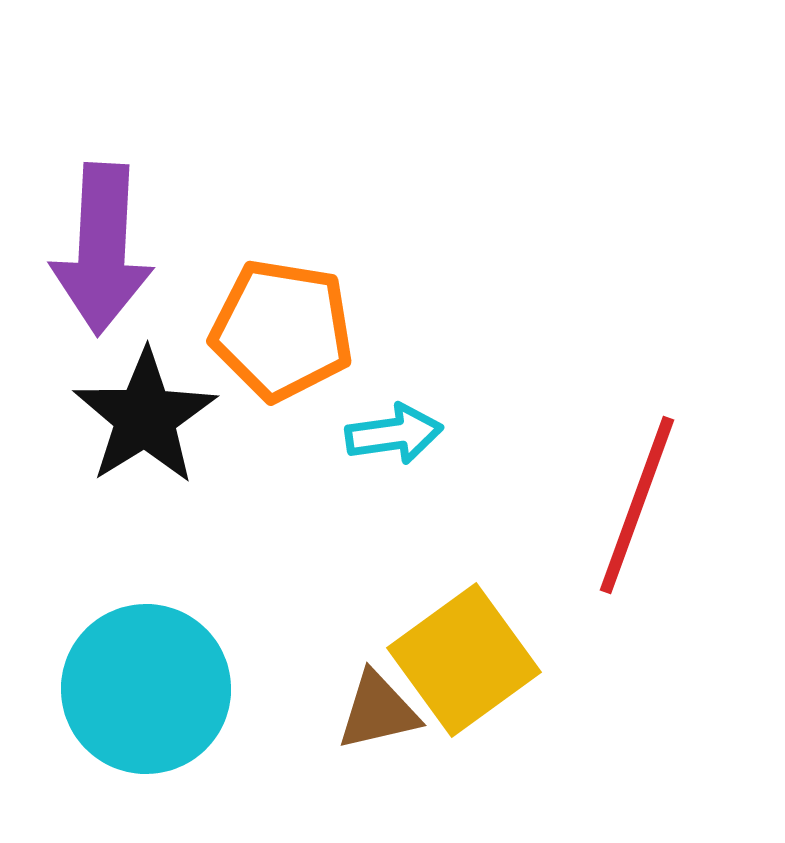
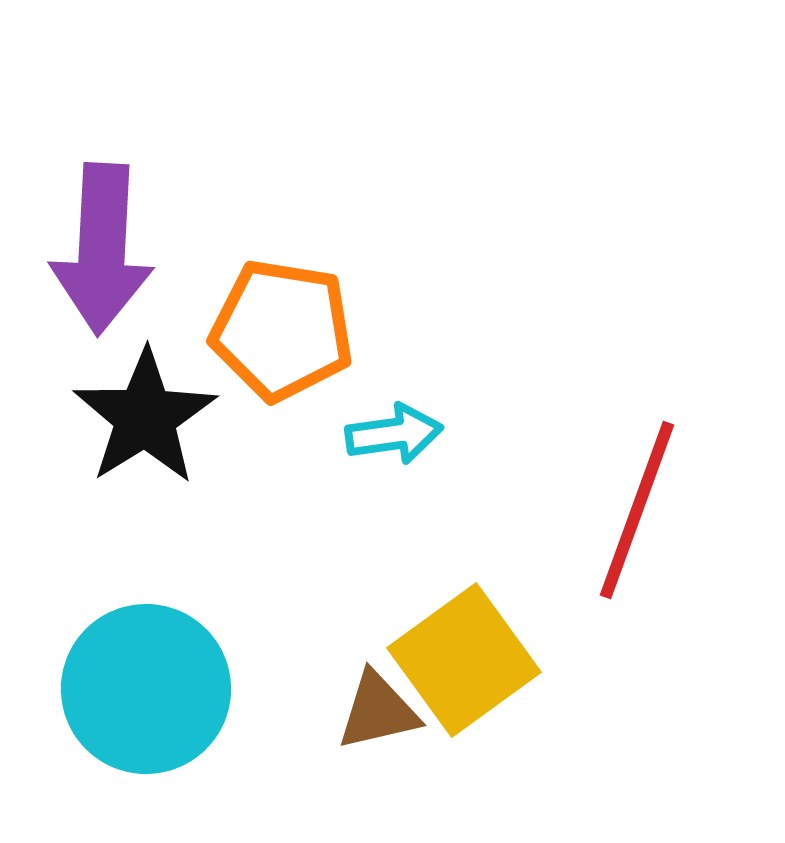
red line: moved 5 px down
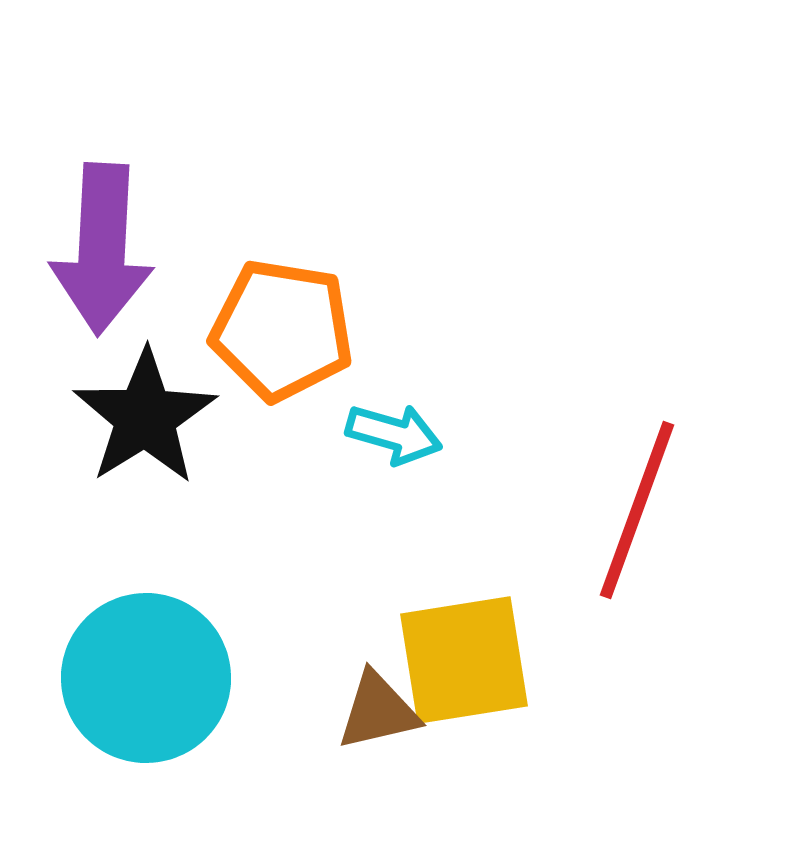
cyan arrow: rotated 24 degrees clockwise
yellow square: rotated 27 degrees clockwise
cyan circle: moved 11 px up
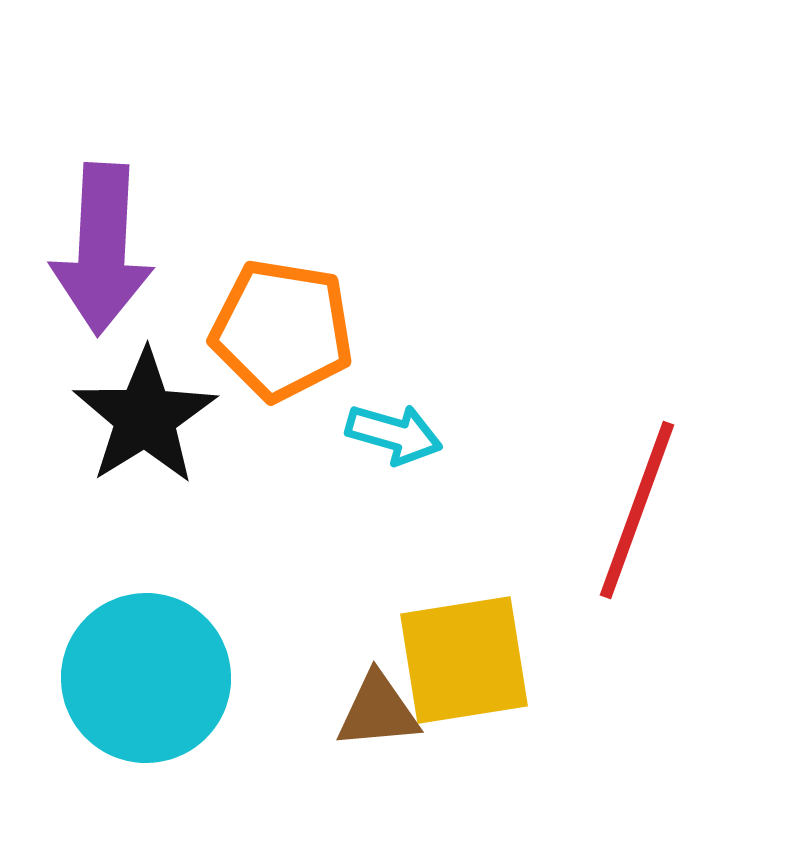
brown triangle: rotated 8 degrees clockwise
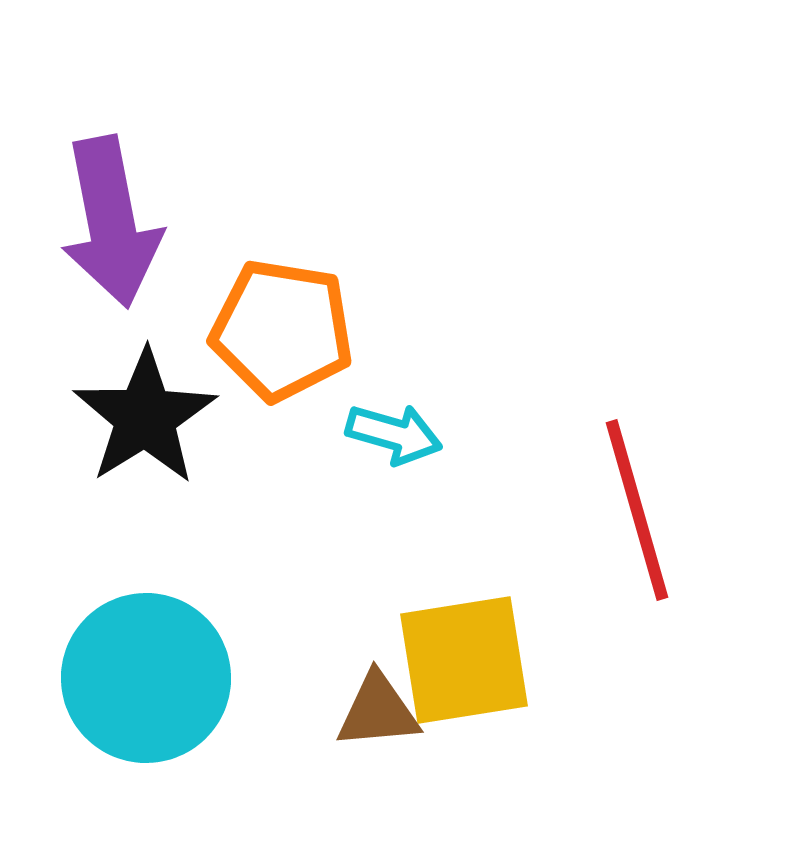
purple arrow: moved 9 px right, 27 px up; rotated 14 degrees counterclockwise
red line: rotated 36 degrees counterclockwise
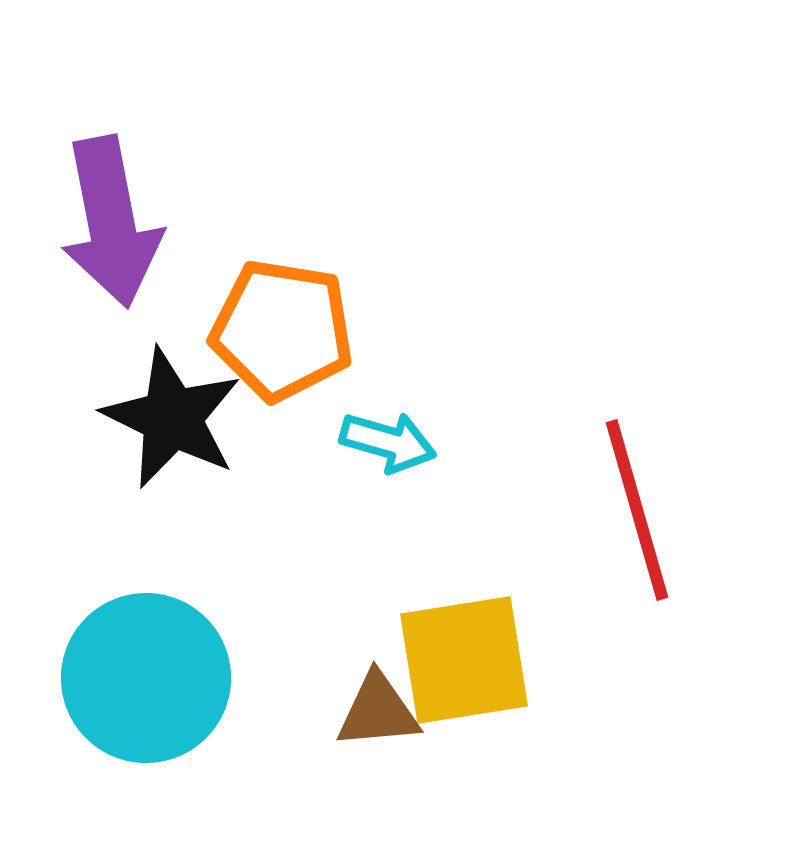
black star: moved 27 px right, 1 px down; rotated 14 degrees counterclockwise
cyan arrow: moved 6 px left, 8 px down
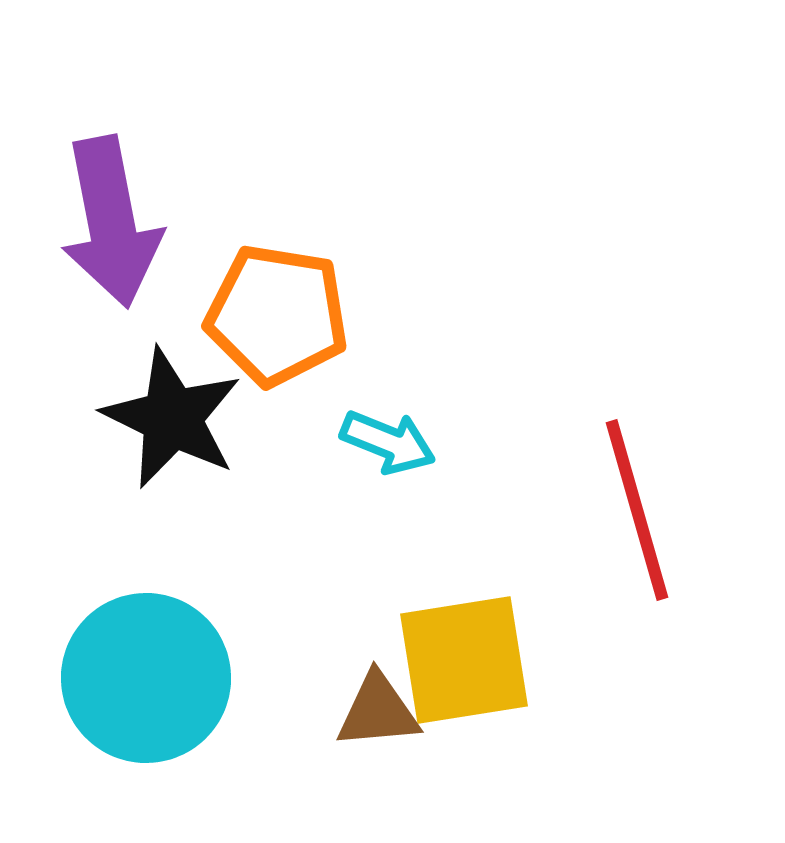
orange pentagon: moved 5 px left, 15 px up
cyan arrow: rotated 6 degrees clockwise
